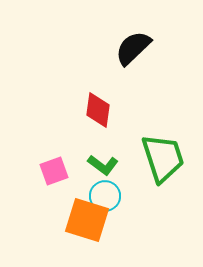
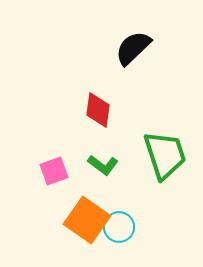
green trapezoid: moved 2 px right, 3 px up
cyan circle: moved 14 px right, 31 px down
orange square: rotated 18 degrees clockwise
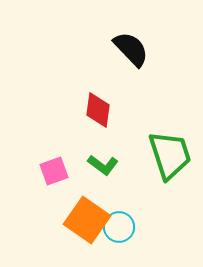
black semicircle: moved 2 px left, 1 px down; rotated 90 degrees clockwise
green trapezoid: moved 5 px right
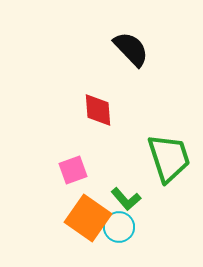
red diamond: rotated 12 degrees counterclockwise
green trapezoid: moved 1 px left, 3 px down
green L-shape: moved 23 px right, 34 px down; rotated 12 degrees clockwise
pink square: moved 19 px right, 1 px up
orange square: moved 1 px right, 2 px up
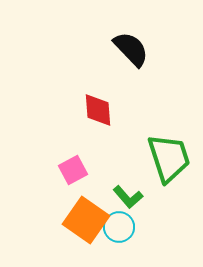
pink square: rotated 8 degrees counterclockwise
green L-shape: moved 2 px right, 2 px up
orange square: moved 2 px left, 2 px down
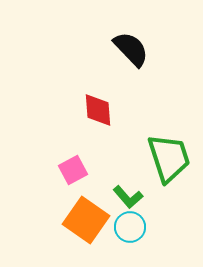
cyan circle: moved 11 px right
